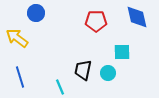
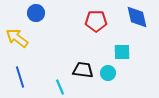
black trapezoid: rotated 85 degrees clockwise
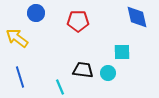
red pentagon: moved 18 px left
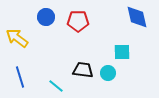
blue circle: moved 10 px right, 4 px down
cyan line: moved 4 px left, 1 px up; rotated 28 degrees counterclockwise
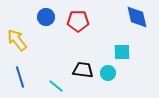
yellow arrow: moved 2 px down; rotated 15 degrees clockwise
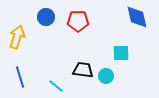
yellow arrow: moved 3 px up; rotated 55 degrees clockwise
cyan square: moved 1 px left, 1 px down
cyan circle: moved 2 px left, 3 px down
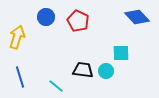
blue diamond: rotated 30 degrees counterclockwise
red pentagon: rotated 25 degrees clockwise
cyan circle: moved 5 px up
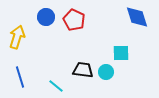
blue diamond: rotated 25 degrees clockwise
red pentagon: moved 4 px left, 1 px up
cyan circle: moved 1 px down
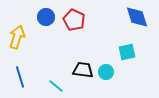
cyan square: moved 6 px right, 1 px up; rotated 12 degrees counterclockwise
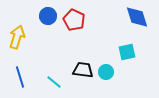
blue circle: moved 2 px right, 1 px up
cyan line: moved 2 px left, 4 px up
